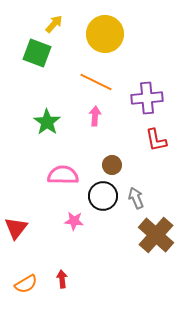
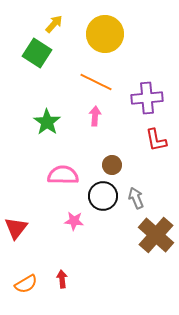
green square: rotated 12 degrees clockwise
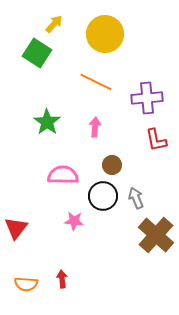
pink arrow: moved 11 px down
orange semicircle: rotated 35 degrees clockwise
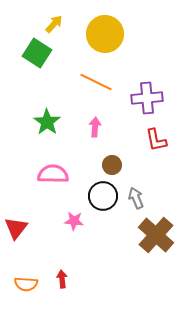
pink semicircle: moved 10 px left, 1 px up
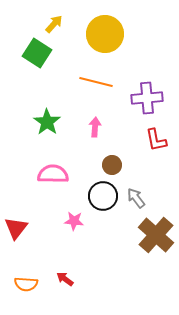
orange line: rotated 12 degrees counterclockwise
gray arrow: rotated 15 degrees counterclockwise
red arrow: moved 3 px right; rotated 48 degrees counterclockwise
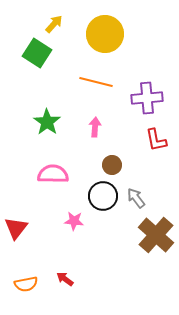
orange semicircle: rotated 15 degrees counterclockwise
